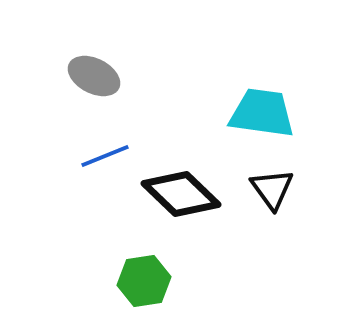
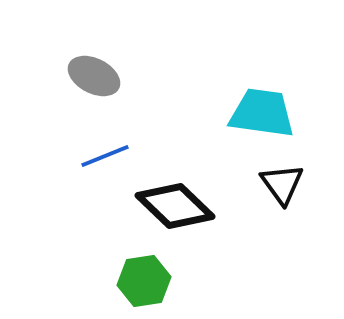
black triangle: moved 10 px right, 5 px up
black diamond: moved 6 px left, 12 px down
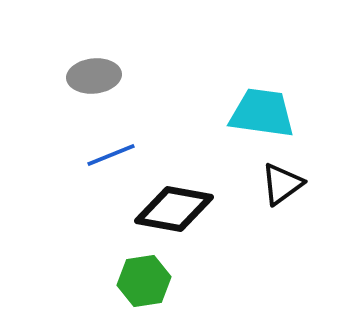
gray ellipse: rotated 33 degrees counterclockwise
blue line: moved 6 px right, 1 px up
black triangle: rotated 30 degrees clockwise
black diamond: moved 1 px left, 3 px down; rotated 34 degrees counterclockwise
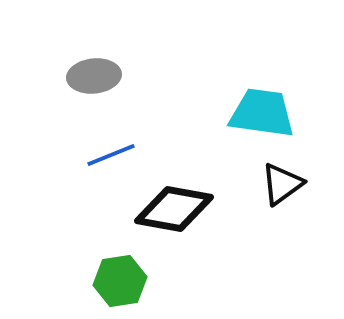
green hexagon: moved 24 px left
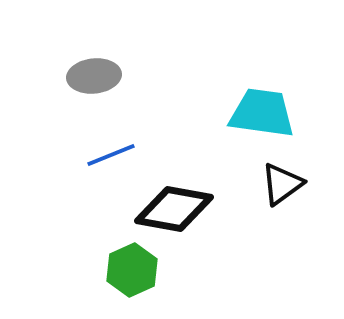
green hexagon: moved 12 px right, 11 px up; rotated 15 degrees counterclockwise
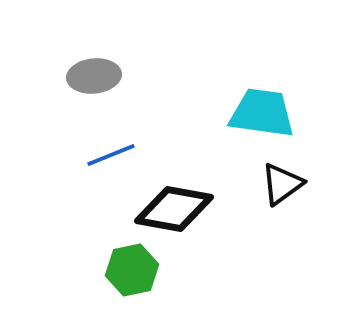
green hexagon: rotated 12 degrees clockwise
